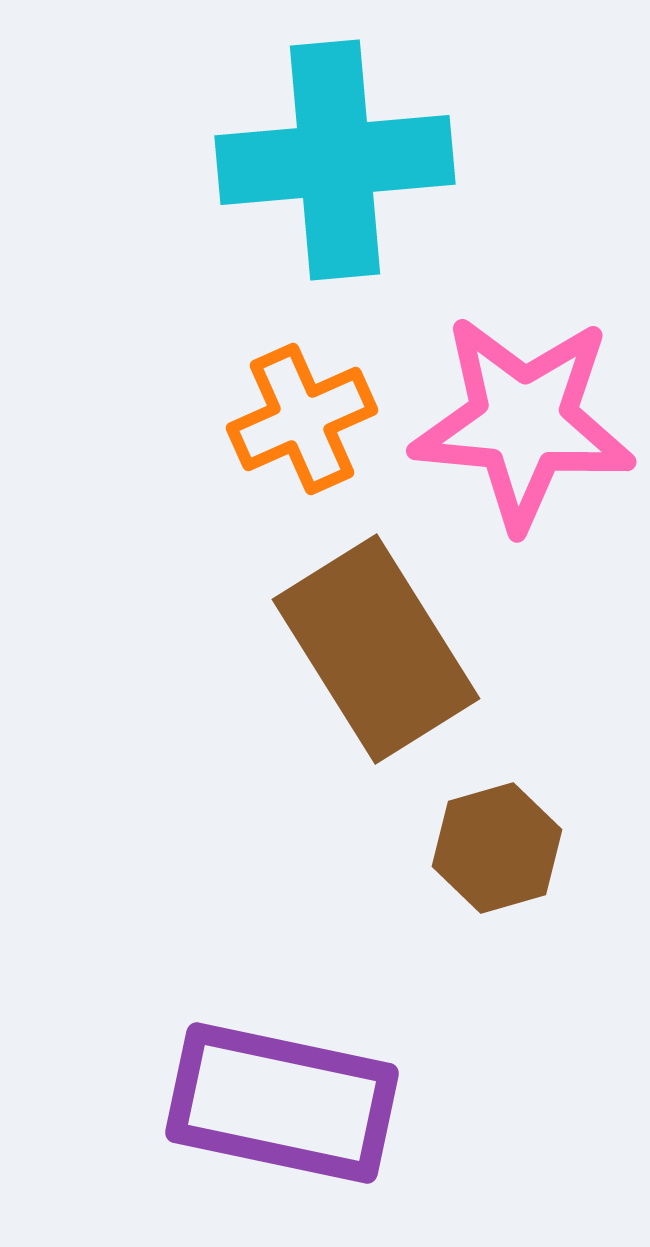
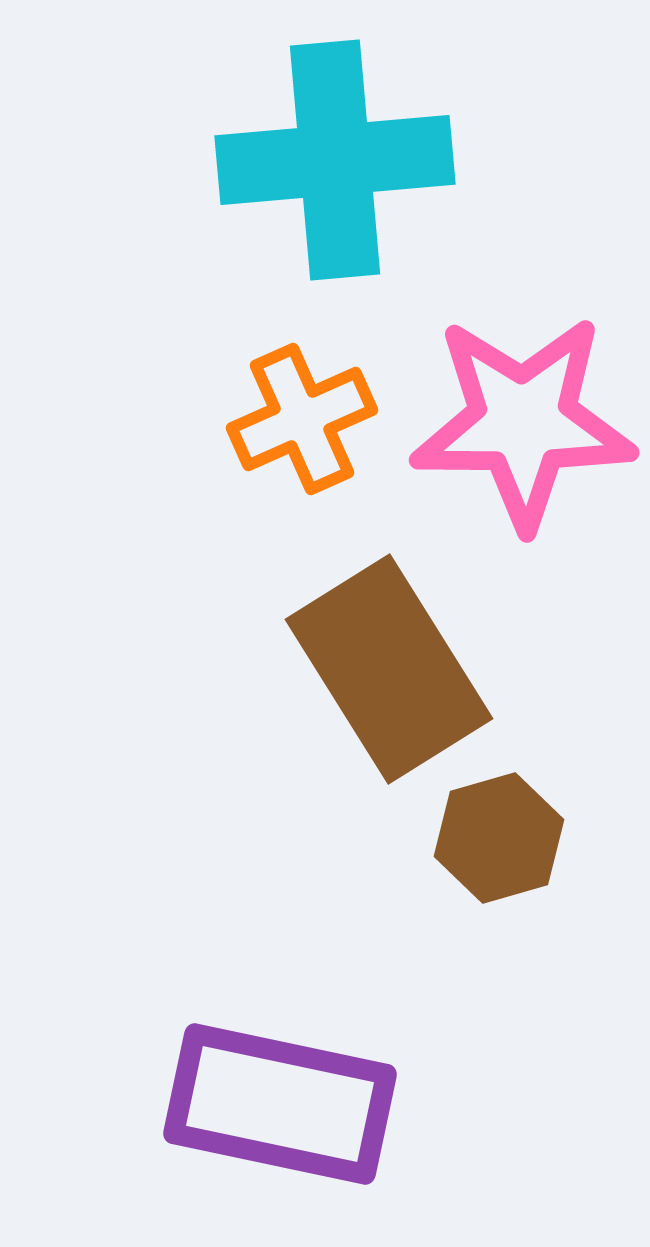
pink star: rotated 5 degrees counterclockwise
brown rectangle: moved 13 px right, 20 px down
brown hexagon: moved 2 px right, 10 px up
purple rectangle: moved 2 px left, 1 px down
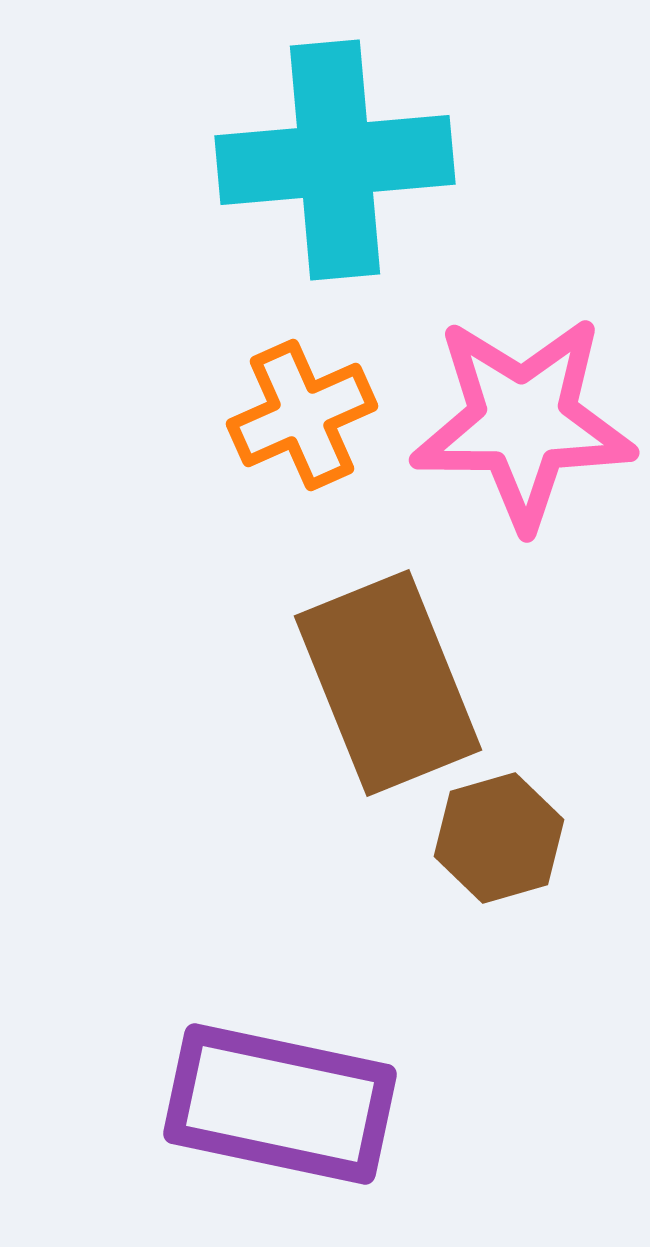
orange cross: moved 4 px up
brown rectangle: moved 1 px left, 14 px down; rotated 10 degrees clockwise
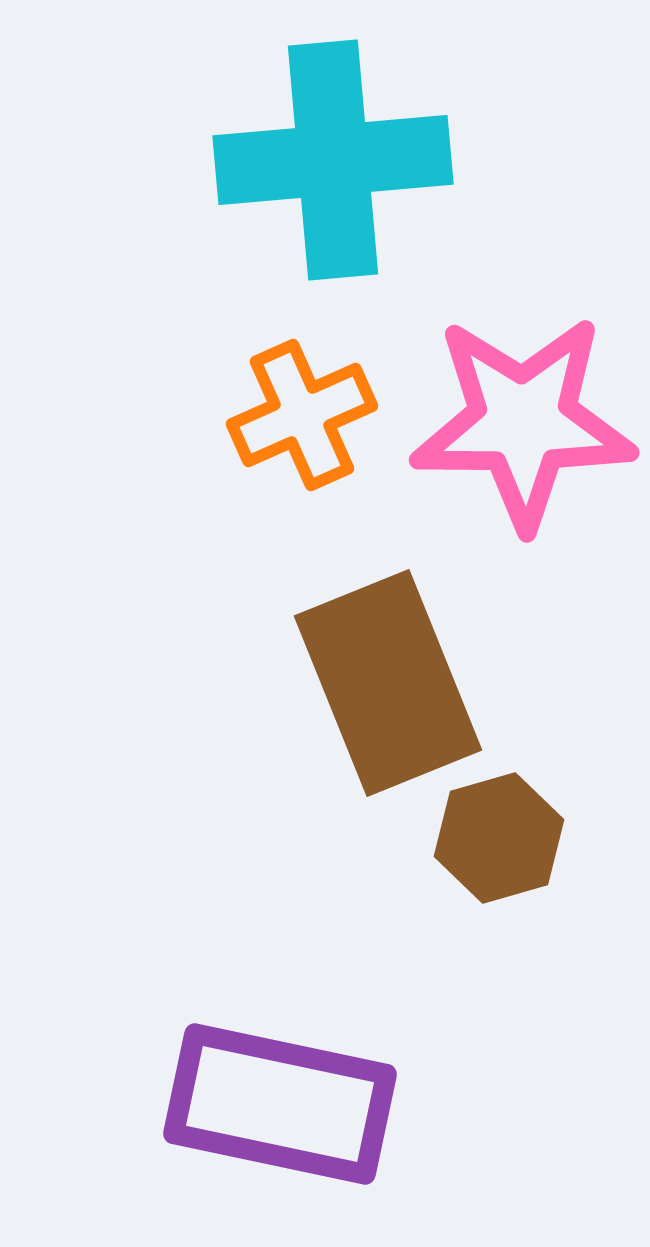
cyan cross: moved 2 px left
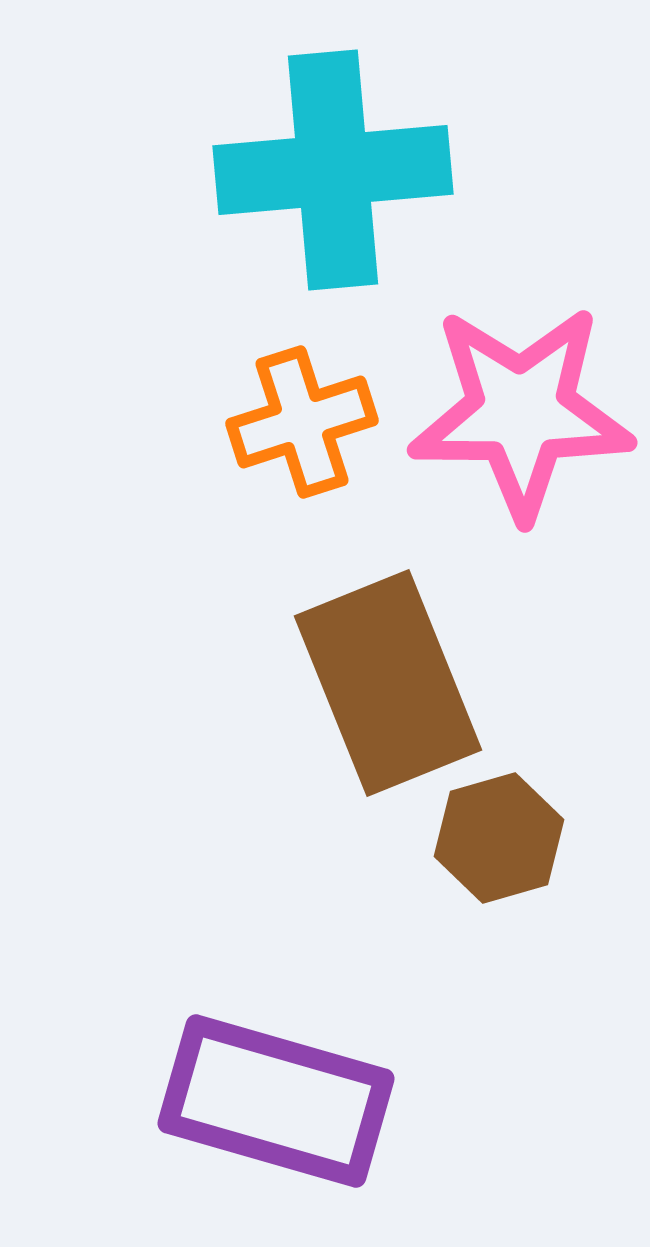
cyan cross: moved 10 px down
orange cross: moved 7 px down; rotated 6 degrees clockwise
pink star: moved 2 px left, 10 px up
purple rectangle: moved 4 px left, 3 px up; rotated 4 degrees clockwise
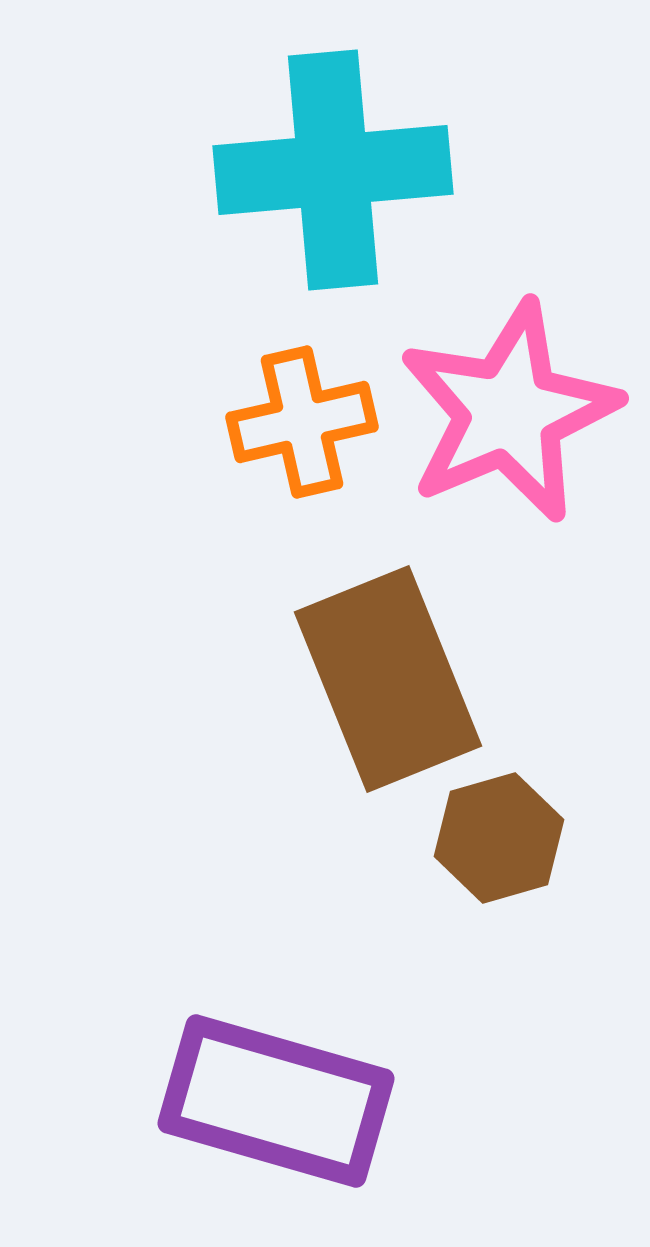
pink star: moved 12 px left; rotated 23 degrees counterclockwise
orange cross: rotated 5 degrees clockwise
brown rectangle: moved 4 px up
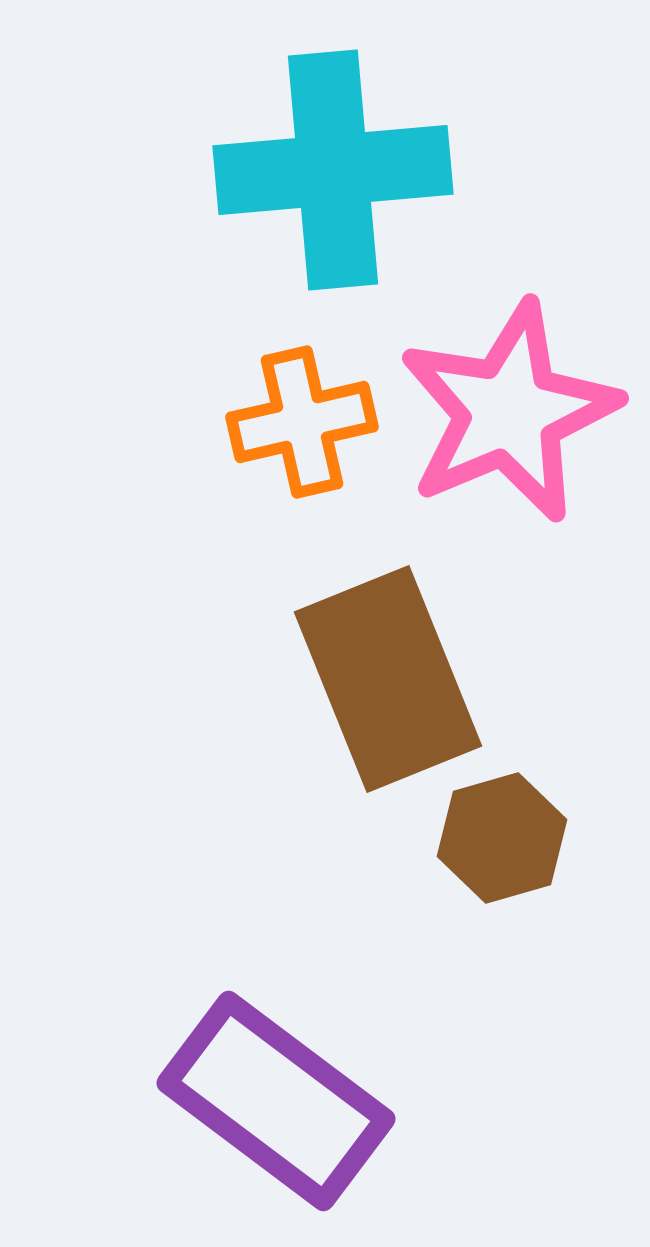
brown hexagon: moved 3 px right
purple rectangle: rotated 21 degrees clockwise
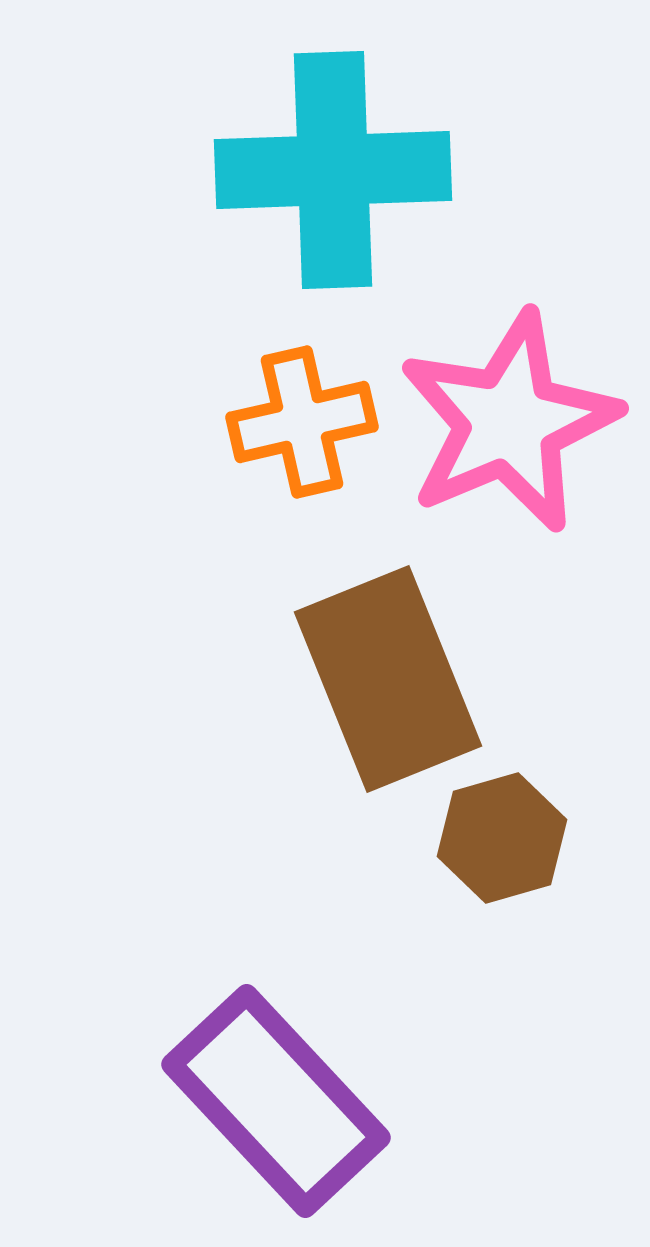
cyan cross: rotated 3 degrees clockwise
pink star: moved 10 px down
purple rectangle: rotated 10 degrees clockwise
